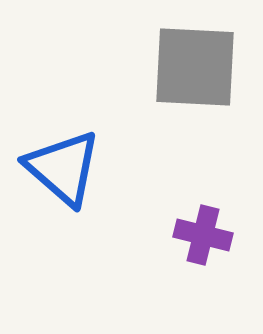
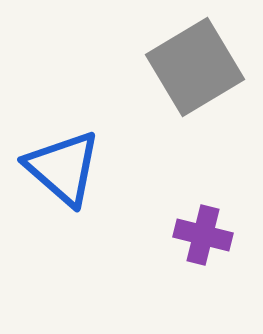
gray square: rotated 34 degrees counterclockwise
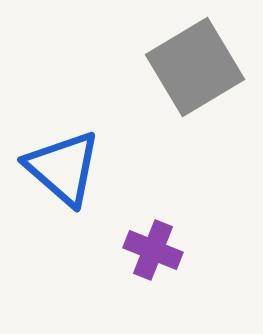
purple cross: moved 50 px left, 15 px down; rotated 8 degrees clockwise
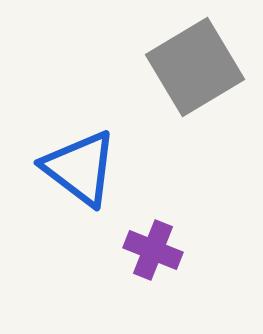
blue triangle: moved 17 px right; rotated 4 degrees counterclockwise
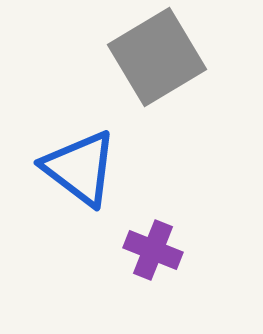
gray square: moved 38 px left, 10 px up
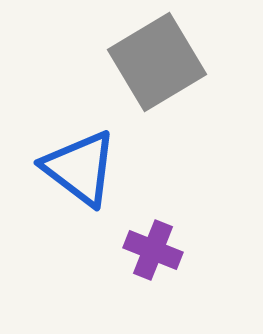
gray square: moved 5 px down
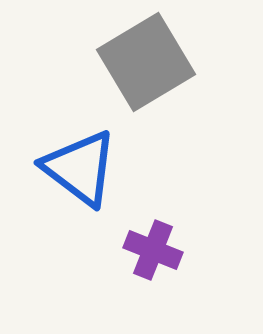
gray square: moved 11 px left
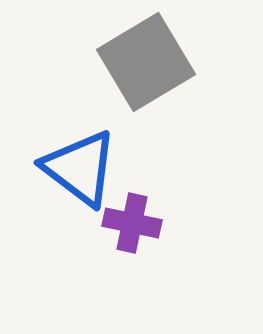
purple cross: moved 21 px left, 27 px up; rotated 10 degrees counterclockwise
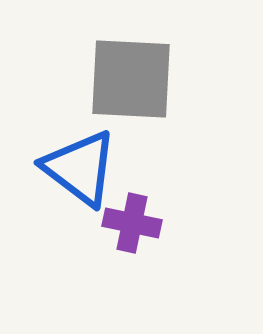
gray square: moved 15 px left, 17 px down; rotated 34 degrees clockwise
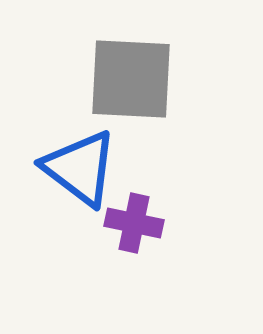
purple cross: moved 2 px right
